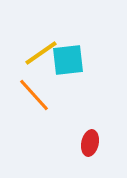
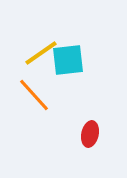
red ellipse: moved 9 px up
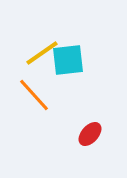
yellow line: moved 1 px right
red ellipse: rotated 30 degrees clockwise
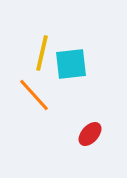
yellow line: rotated 42 degrees counterclockwise
cyan square: moved 3 px right, 4 px down
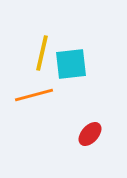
orange line: rotated 63 degrees counterclockwise
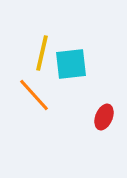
orange line: rotated 63 degrees clockwise
red ellipse: moved 14 px right, 17 px up; rotated 20 degrees counterclockwise
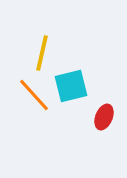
cyan square: moved 22 px down; rotated 8 degrees counterclockwise
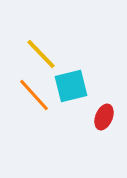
yellow line: moved 1 px left, 1 px down; rotated 57 degrees counterclockwise
